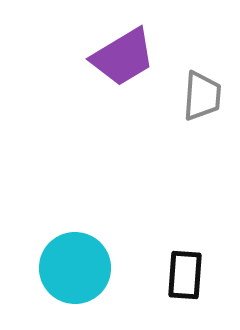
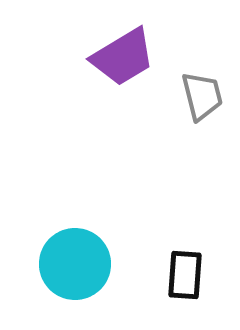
gray trapezoid: rotated 18 degrees counterclockwise
cyan circle: moved 4 px up
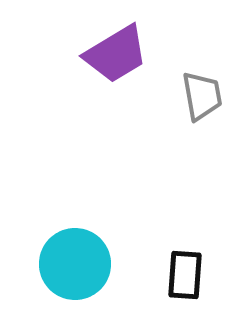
purple trapezoid: moved 7 px left, 3 px up
gray trapezoid: rotated 4 degrees clockwise
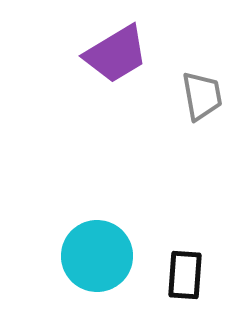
cyan circle: moved 22 px right, 8 px up
